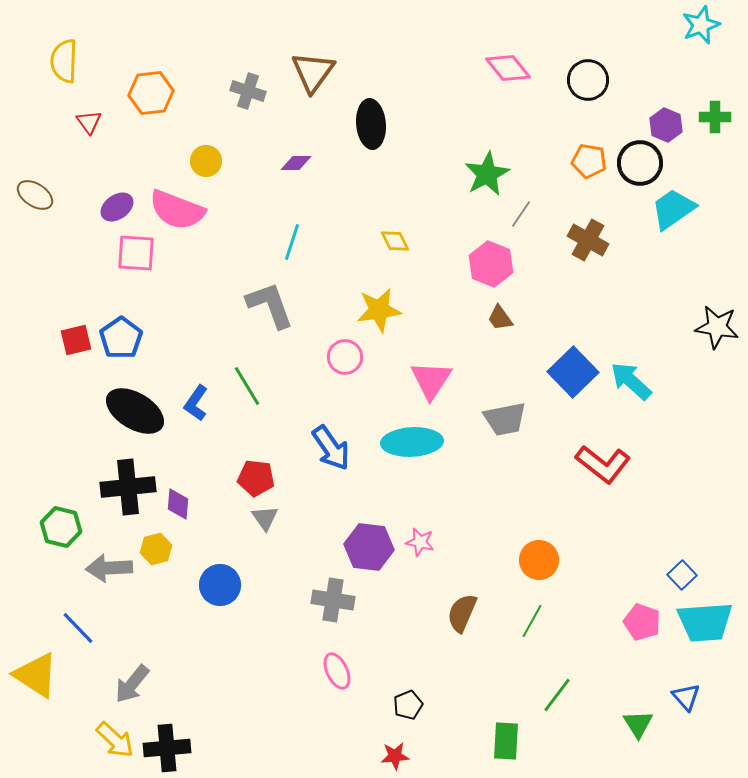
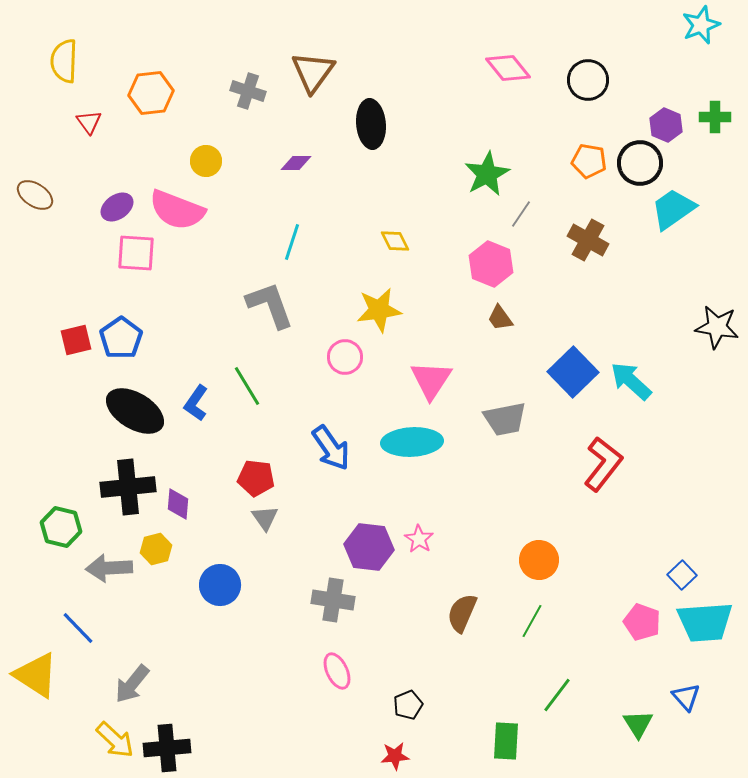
red L-shape at (603, 464): rotated 90 degrees counterclockwise
pink star at (420, 542): moved 1 px left, 3 px up; rotated 20 degrees clockwise
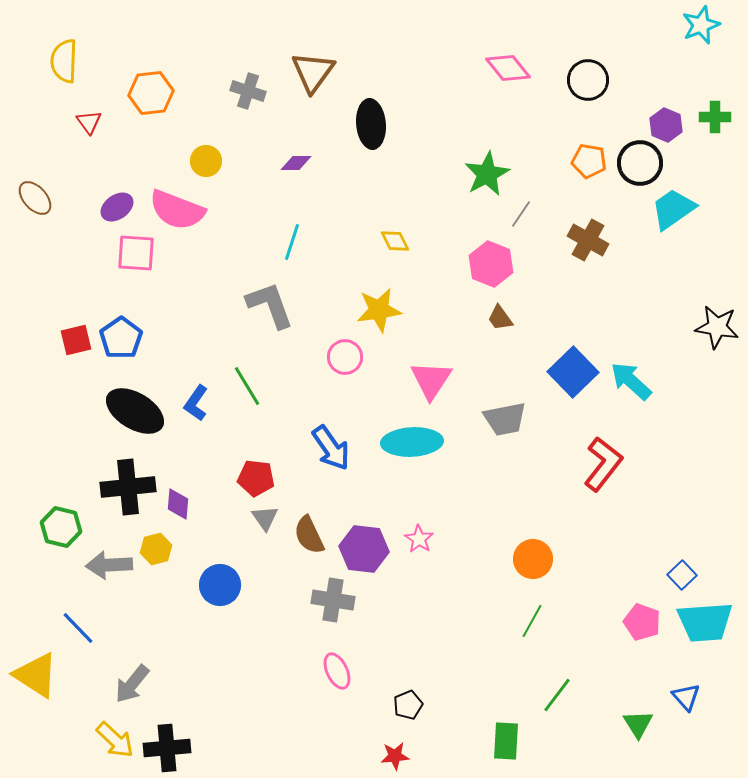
brown ellipse at (35, 195): moved 3 px down; rotated 15 degrees clockwise
purple hexagon at (369, 547): moved 5 px left, 2 px down
orange circle at (539, 560): moved 6 px left, 1 px up
gray arrow at (109, 568): moved 3 px up
brown semicircle at (462, 613): moved 153 px left, 78 px up; rotated 48 degrees counterclockwise
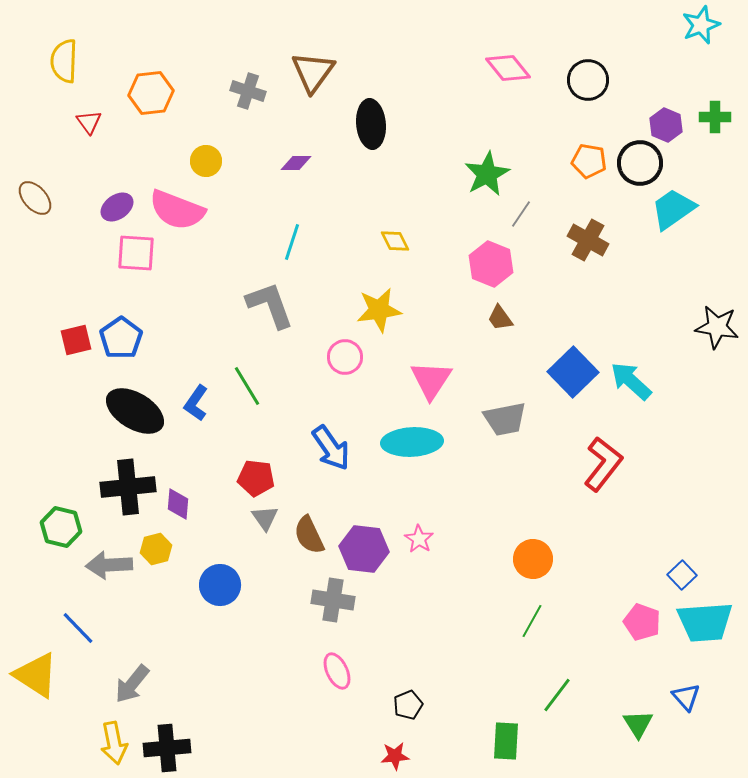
yellow arrow at (115, 740): moved 1 px left, 3 px down; rotated 36 degrees clockwise
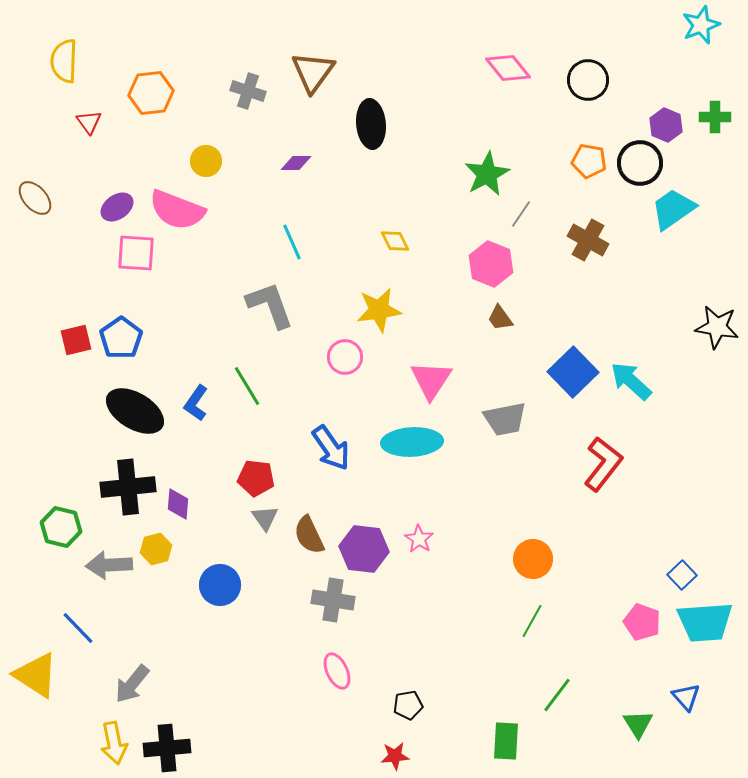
cyan line at (292, 242): rotated 42 degrees counterclockwise
black pentagon at (408, 705): rotated 12 degrees clockwise
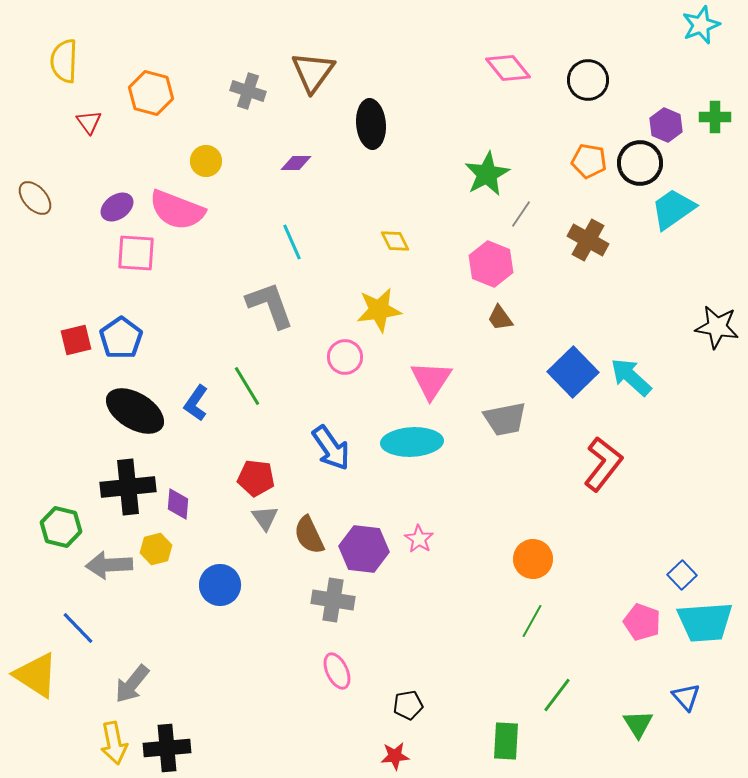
orange hexagon at (151, 93): rotated 21 degrees clockwise
cyan arrow at (631, 381): moved 4 px up
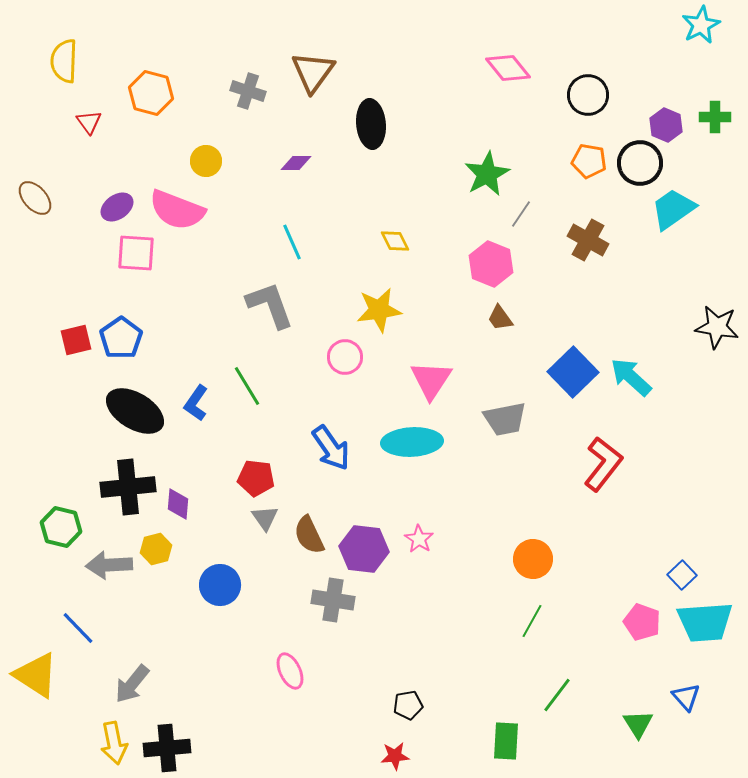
cyan star at (701, 25): rotated 6 degrees counterclockwise
black circle at (588, 80): moved 15 px down
pink ellipse at (337, 671): moved 47 px left
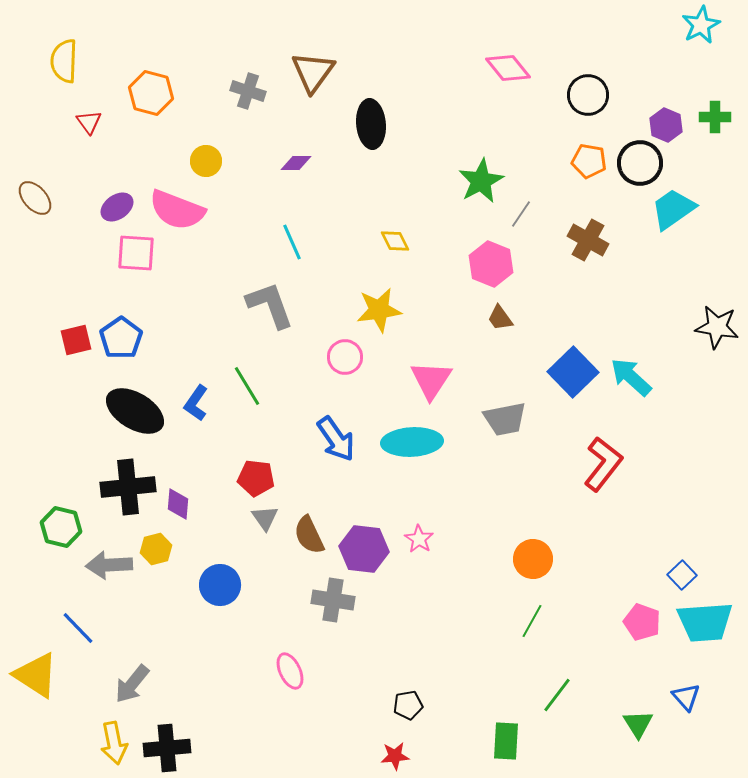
green star at (487, 174): moved 6 px left, 7 px down
blue arrow at (331, 448): moved 5 px right, 9 px up
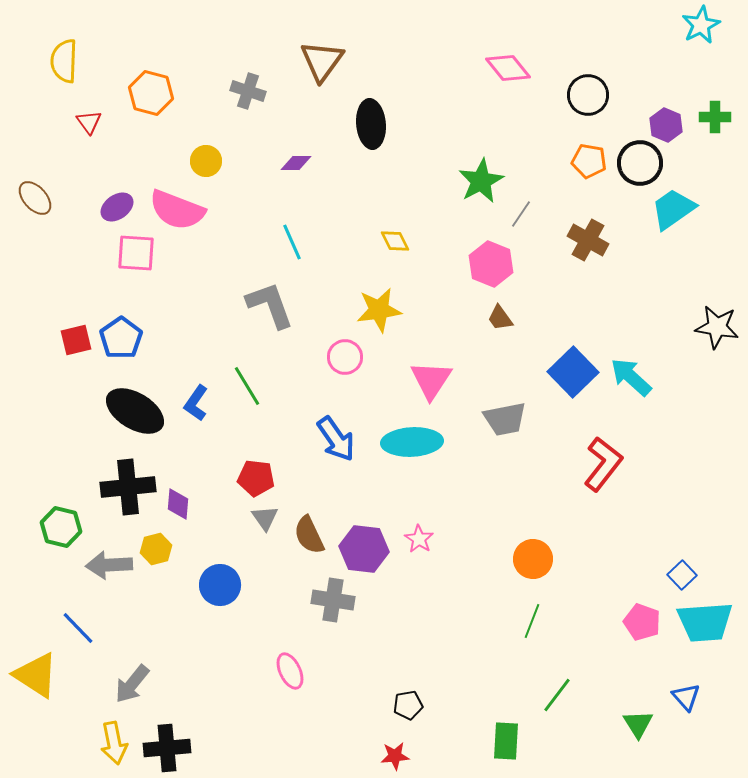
brown triangle at (313, 72): moved 9 px right, 11 px up
green line at (532, 621): rotated 8 degrees counterclockwise
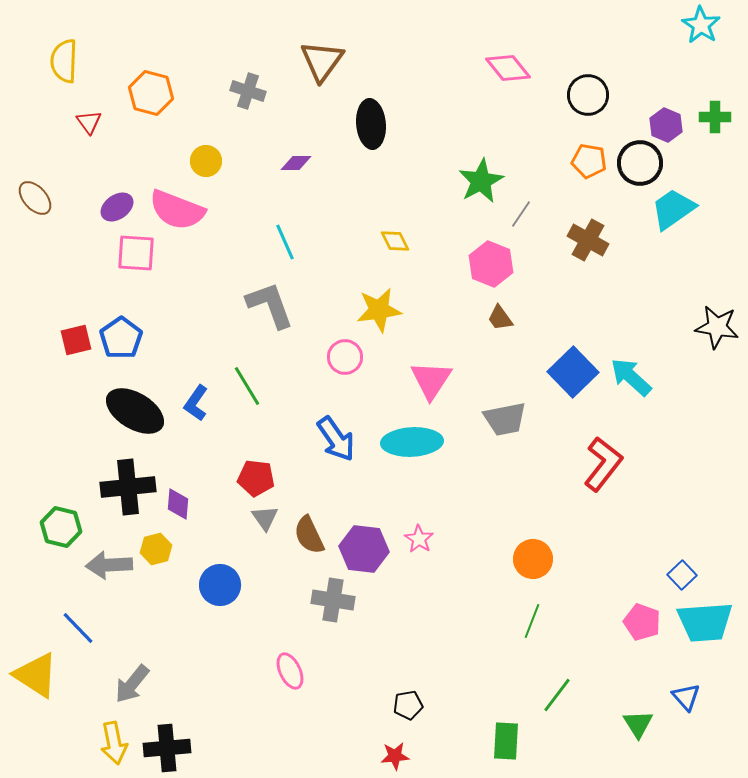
cyan star at (701, 25): rotated 12 degrees counterclockwise
cyan line at (292, 242): moved 7 px left
